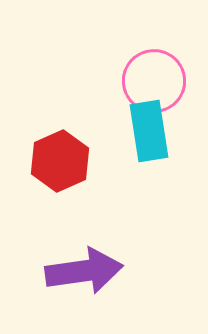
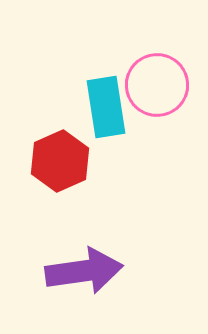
pink circle: moved 3 px right, 4 px down
cyan rectangle: moved 43 px left, 24 px up
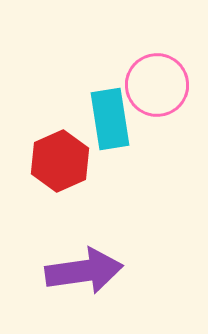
cyan rectangle: moved 4 px right, 12 px down
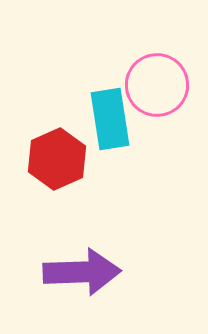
red hexagon: moved 3 px left, 2 px up
purple arrow: moved 2 px left, 1 px down; rotated 6 degrees clockwise
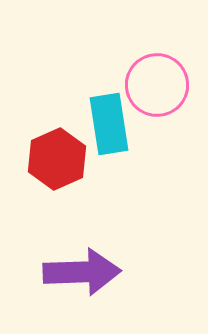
cyan rectangle: moved 1 px left, 5 px down
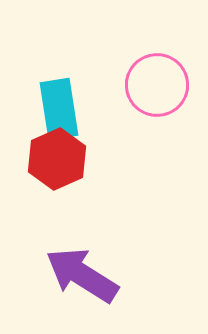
cyan rectangle: moved 50 px left, 15 px up
purple arrow: moved 3 px down; rotated 146 degrees counterclockwise
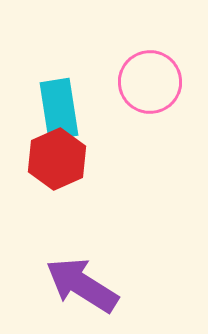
pink circle: moved 7 px left, 3 px up
purple arrow: moved 10 px down
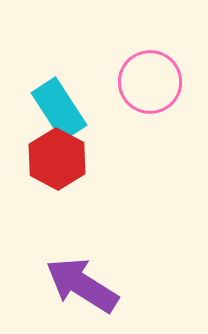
cyan rectangle: rotated 24 degrees counterclockwise
red hexagon: rotated 8 degrees counterclockwise
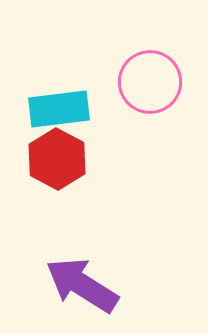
cyan rectangle: rotated 64 degrees counterclockwise
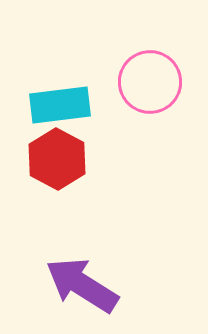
cyan rectangle: moved 1 px right, 4 px up
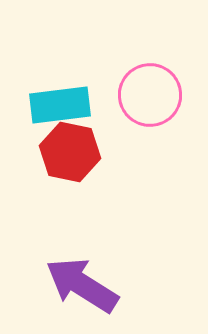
pink circle: moved 13 px down
red hexagon: moved 13 px right, 7 px up; rotated 16 degrees counterclockwise
